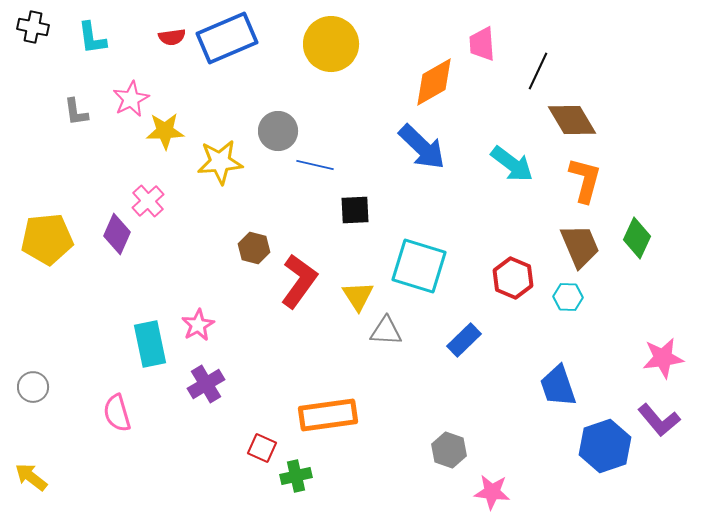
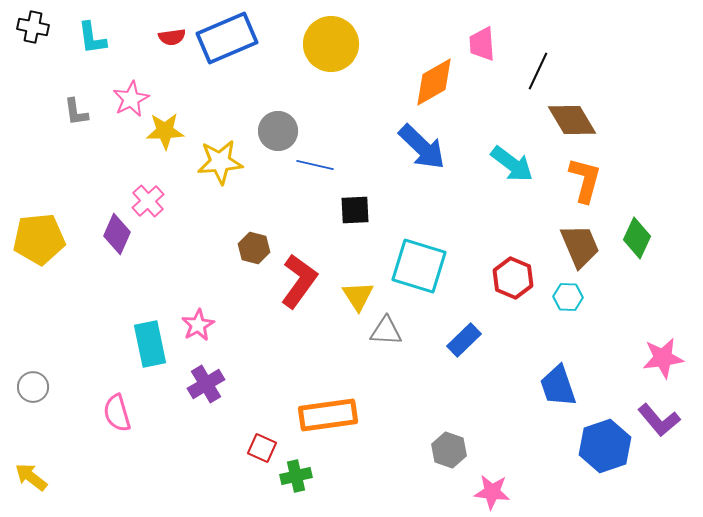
yellow pentagon at (47, 239): moved 8 px left
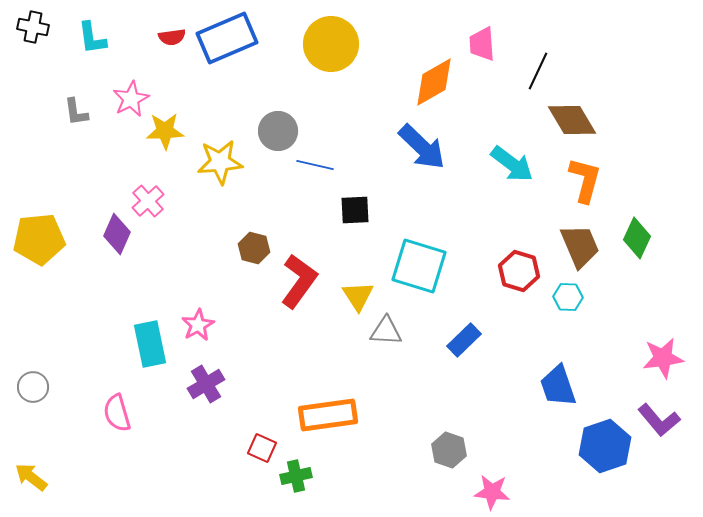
red hexagon at (513, 278): moved 6 px right, 7 px up; rotated 6 degrees counterclockwise
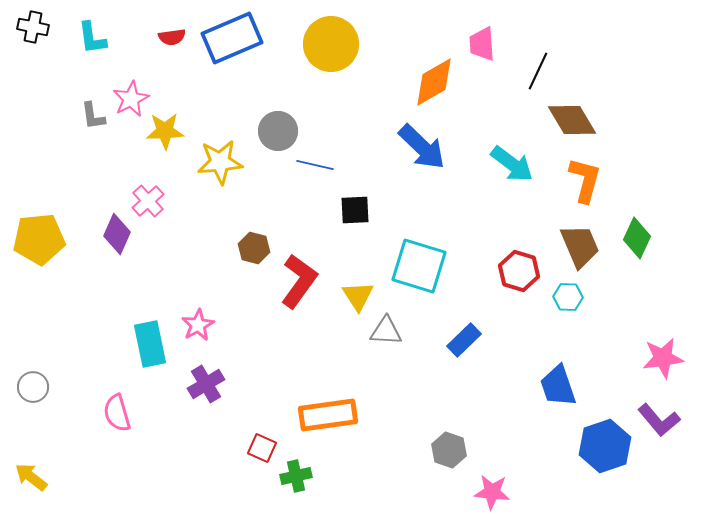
blue rectangle at (227, 38): moved 5 px right
gray L-shape at (76, 112): moved 17 px right, 4 px down
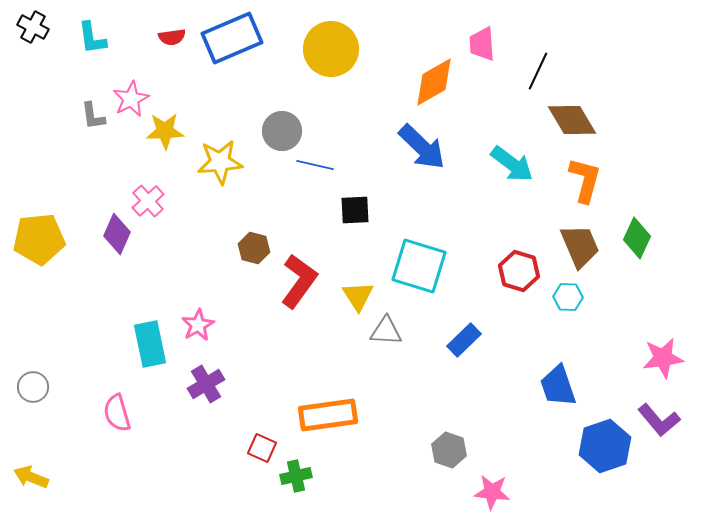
black cross at (33, 27): rotated 16 degrees clockwise
yellow circle at (331, 44): moved 5 px down
gray circle at (278, 131): moved 4 px right
yellow arrow at (31, 477): rotated 16 degrees counterclockwise
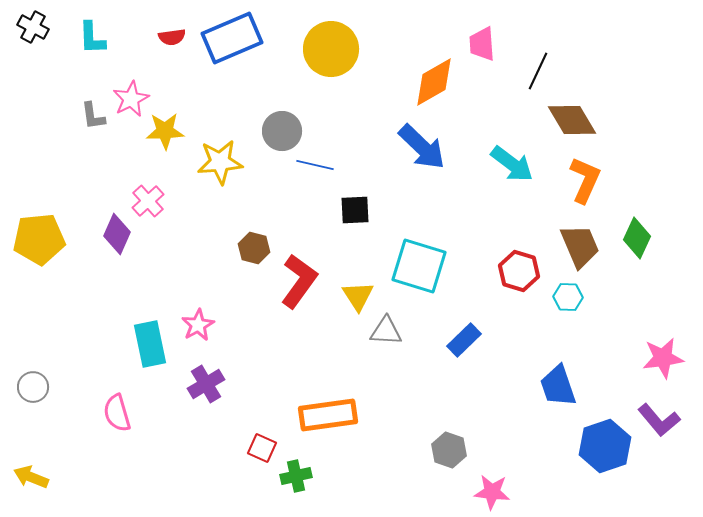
cyan L-shape at (92, 38): rotated 6 degrees clockwise
orange L-shape at (585, 180): rotated 9 degrees clockwise
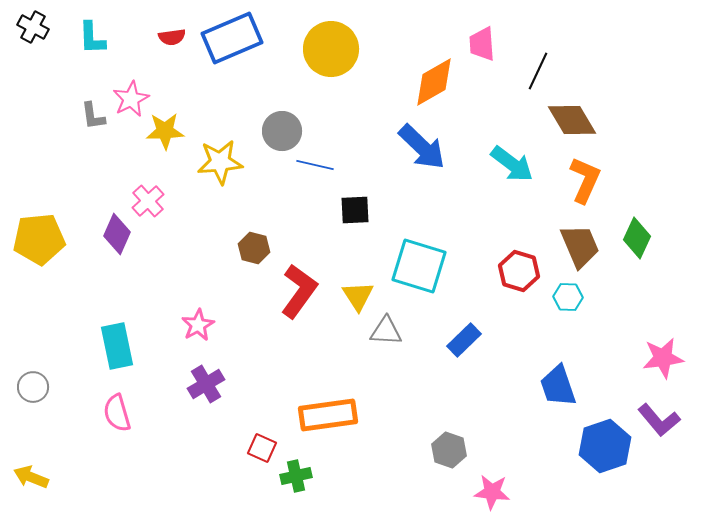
red L-shape at (299, 281): moved 10 px down
cyan rectangle at (150, 344): moved 33 px left, 2 px down
